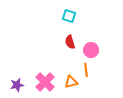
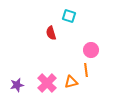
red semicircle: moved 19 px left, 9 px up
pink cross: moved 2 px right, 1 px down
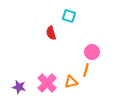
pink circle: moved 1 px right, 2 px down
orange line: rotated 24 degrees clockwise
purple star: moved 2 px right, 2 px down; rotated 24 degrees clockwise
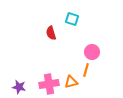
cyan square: moved 3 px right, 3 px down
pink cross: moved 2 px right, 1 px down; rotated 36 degrees clockwise
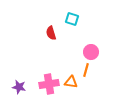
pink circle: moved 1 px left
orange triangle: rotated 24 degrees clockwise
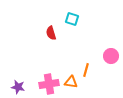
pink circle: moved 20 px right, 4 px down
purple star: moved 1 px left
